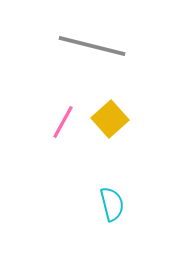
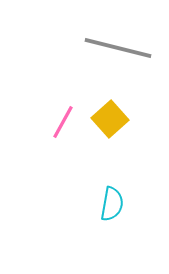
gray line: moved 26 px right, 2 px down
cyan semicircle: rotated 24 degrees clockwise
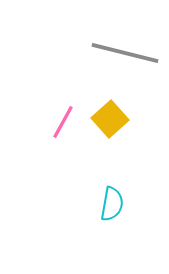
gray line: moved 7 px right, 5 px down
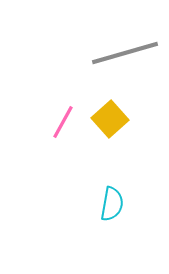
gray line: rotated 30 degrees counterclockwise
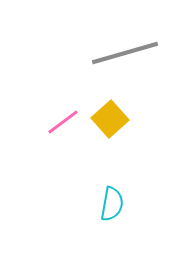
pink line: rotated 24 degrees clockwise
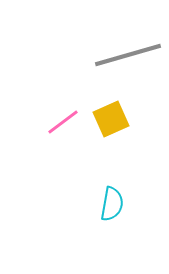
gray line: moved 3 px right, 2 px down
yellow square: moved 1 px right; rotated 18 degrees clockwise
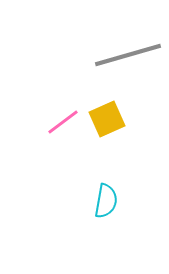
yellow square: moved 4 px left
cyan semicircle: moved 6 px left, 3 px up
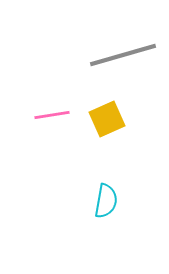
gray line: moved 5 px left
pink line: moved 11 px left, 7 px up; rotated 28 degrees clockwise
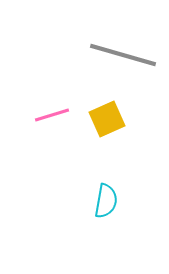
gray line: rotated 32 degrees clockwise
pink line: rotated 8 degrees counterclockwise
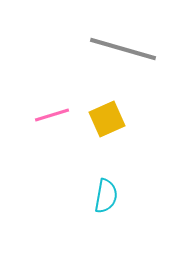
gray line: moved 6 px up
cyan semicircle: moved 5 px up
